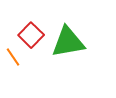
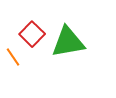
red square: moved 1 px right, 1 px up
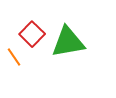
orange line: moved 1 px right
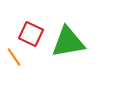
red square: moved 1 px left; rotated 20 degrees counterclockwise
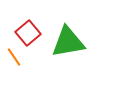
red square: moved 3 px left, 1 px up; rotated 25 degrees clockwise
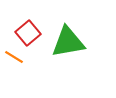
orange line: rotated 24 degrees counterclockwise
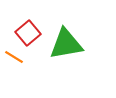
green triangle: moved 2 px left, 2 px down
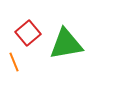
orange line: moved 5 px down; rotated 36 degrees clockwise
